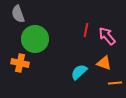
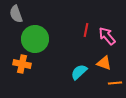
gray semicircle: moved 2 px left
orange cross: moved 2 px right, 1 px down
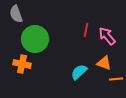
orange line: moved 1 px right, 4 px up
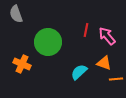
green circle: moved 13 px right, 3 px down
orange cross: rotated 12 degrees clockwise
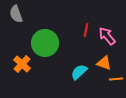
green circle: moved 3 px left, 1 px down
orange cross: rotated 18 degrees clockwise
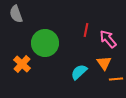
pink arrow: moved 1 px right, 3 px down
orange triangle: rotated 35 degrees clockwise
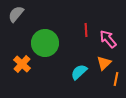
gray semicircle: rotated 60 degrees clockwise
red line: rotated 16 degrees counterclockwise
orange triangle: rotated 21 degrees clockwise
orange line: rotated 72 degrees counterclockwise
